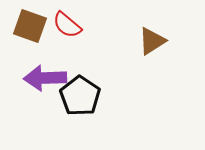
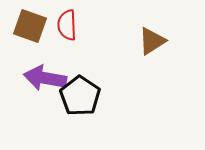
red semicircle: rotated 48 degrees clockwise
purple arrow: rotated 12 degrees clockwise
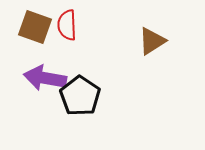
brown square: moved 5 px right, 1 px down
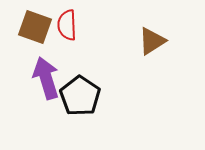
purple arrow: moved 1 px right; rotated 63 degrees clockwise
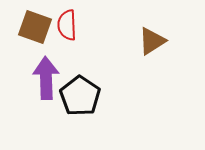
purple arrow: rotated 15 degrees clockwise
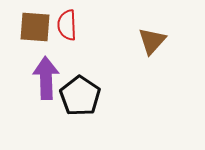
brown square: rotated 16 degrees counterclockwise
brown triangle: rotated 16 degrees counterclockwise
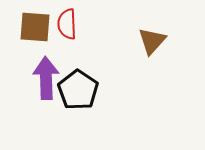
red semicircle: moved 1 px up
black pentagon: moved 2 px left, 6 px up
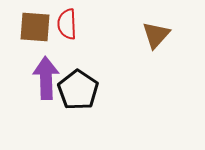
brown triangle: moved 4 px right, 6 px up
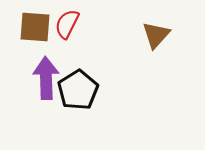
red semicircle: rotated 28 degrees clockwise
black pentagon: rotated 6 degrees clockwise
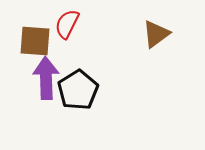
brown square: moved 14 px down
brown triangle: moved 1 px up; rotated 12 degrees clockwise
